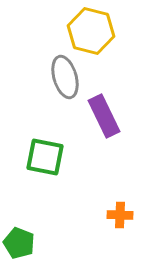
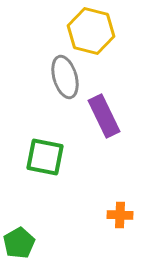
green pentagon: rotated 20 degrees clockwise
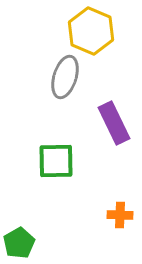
yellow hexagon: rotated 9 degrees clockwise
gray ellipse: rotated 33 degrees clockwise
purple rectangle: moved 10 px right, 7 px down
green square: moved 11 px right, 4 px down; rotated 12 degrees counterclockwise
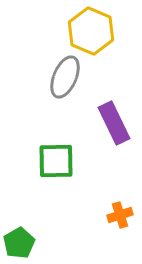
gray ellipse: rotated 6 degrees clockwise
orange cross: rotated 20 degrees counterclockwise
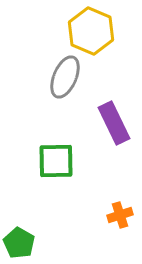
green pentagon: rotated 12 degrees counterclockwise
